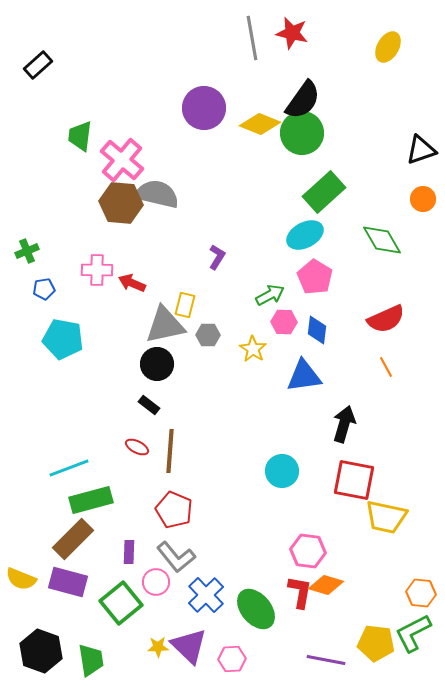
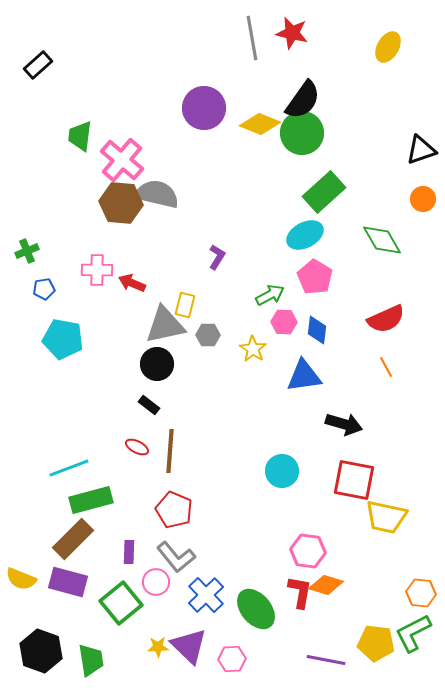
black arrow at (344, 424): rotated 90 degrees clockwise
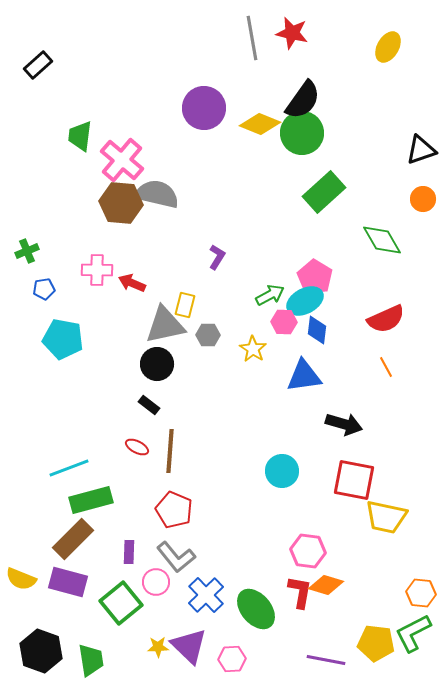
cyan ellipse at (305, 235): moved 66 px down
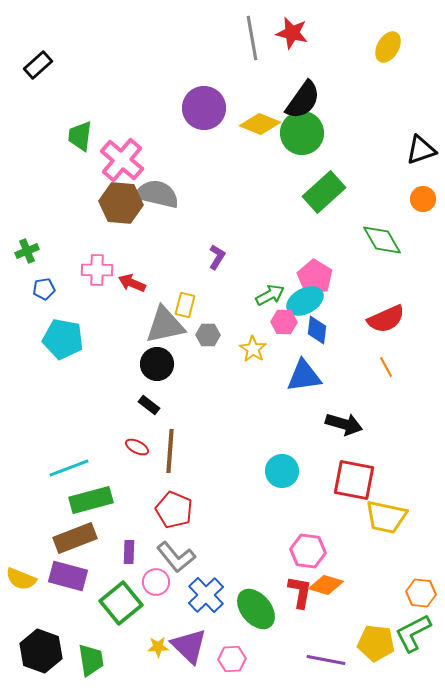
brown rectangle at (73, 539): moved 2 px right, 1 px up; rotated 24 degrees clockwise
purple rectangle at (68, 582): moved 6 px up
